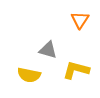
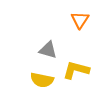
yellow semicircle: moved 13 px right, 5 px down
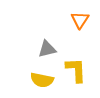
gray triangle: moved 1 px left, 1 px up; rotated 30 degrees counterclockwise
yellow L-shape: rotated 72 degrees clockwise
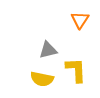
gray triangle: moved 1 px right, 1 px down
yellow semicircle: moved 1 px up
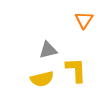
orange triangle: moved 4 px right
yellow semicircle: rotated 25 degrees counterclockwise
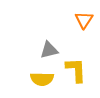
gray triangle: moved 1 px right
yellow semicircle: rotated 15 degrees clockwise
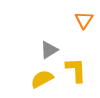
gray triangle: rotated 18 degrees counterclockwise
yellow semicircle: rotated 150 degrees clockwise
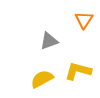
gray triangle: moved 9 px up; rotated 12 degrees clockwise
yellow L-shape: moved 2 px right, 1 px down; rotated 72 degrees counterclockwise
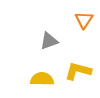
yellow semicircle: rotated 30 degrees clockwise
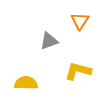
orange triangle: moved 4 px left, 1 px down
yellow semicircle: moved 16 px left, 4 px down
